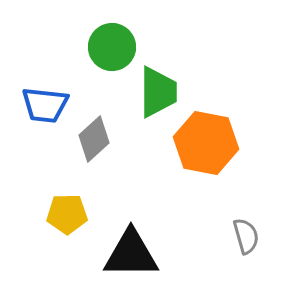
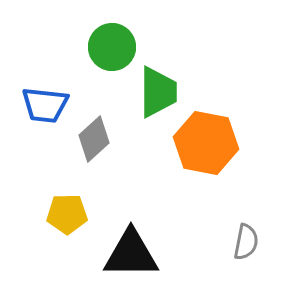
gray semicircle: moved 6 px down; rotated 27 degrees clockwise
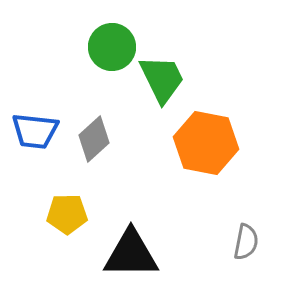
green trapezoid: moved 4 px right, 13 px up; rotated 26 degrees counterclockwise
blue trapezoid: moved 10 px left, 26 px down
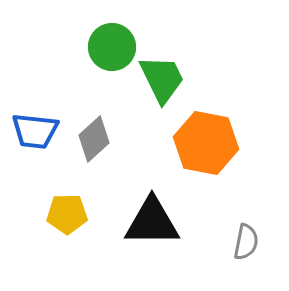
black triangle: moved 21 px right, 32 px up
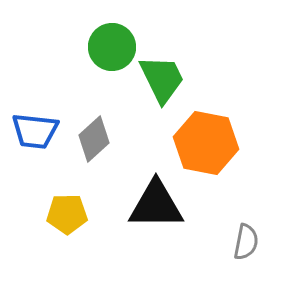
black triangle: moved 4 px right, 17 px up
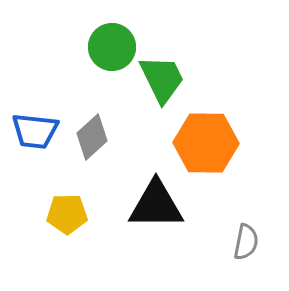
gray diamond: moved 2 px left, 2 px up
orange hexagon: rotated 10 degrees counterclockwise
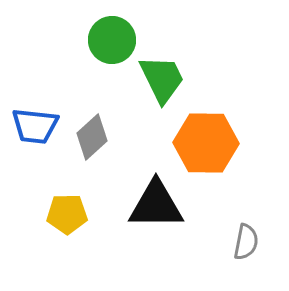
green circle: moved 7 px up
blue trapezoid: moved 5 px up
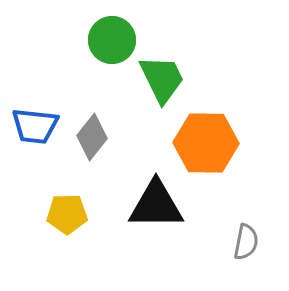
gray diamond: rotated 9 degrees counterclockwise
